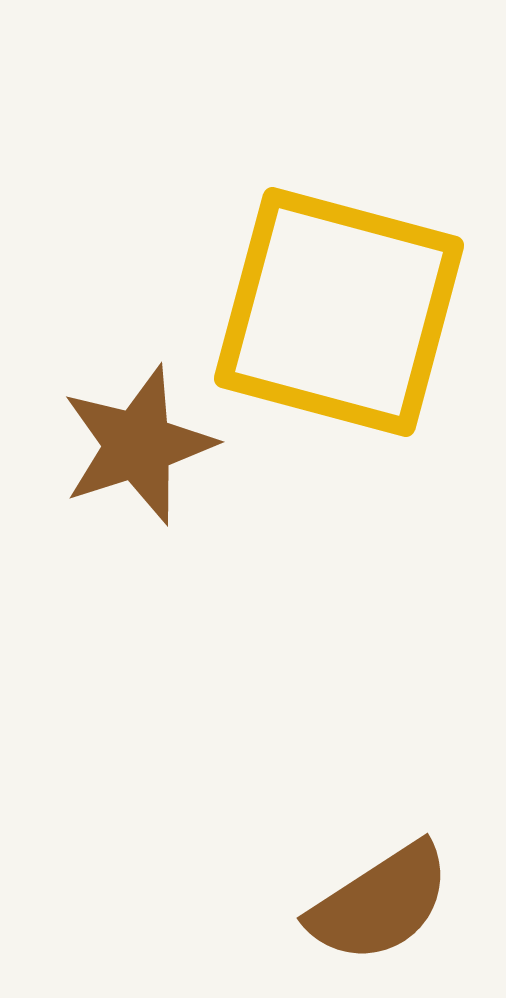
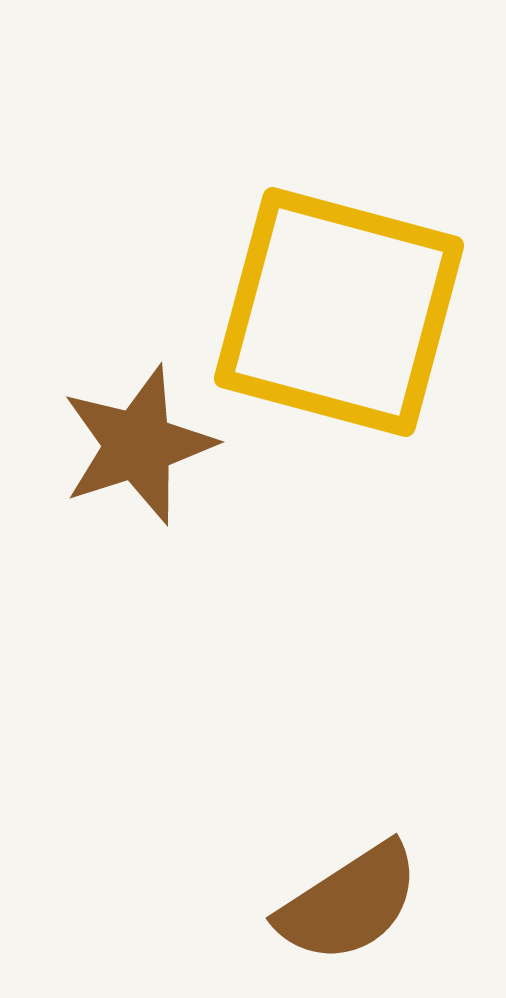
brown semicircle: moved 31 px left
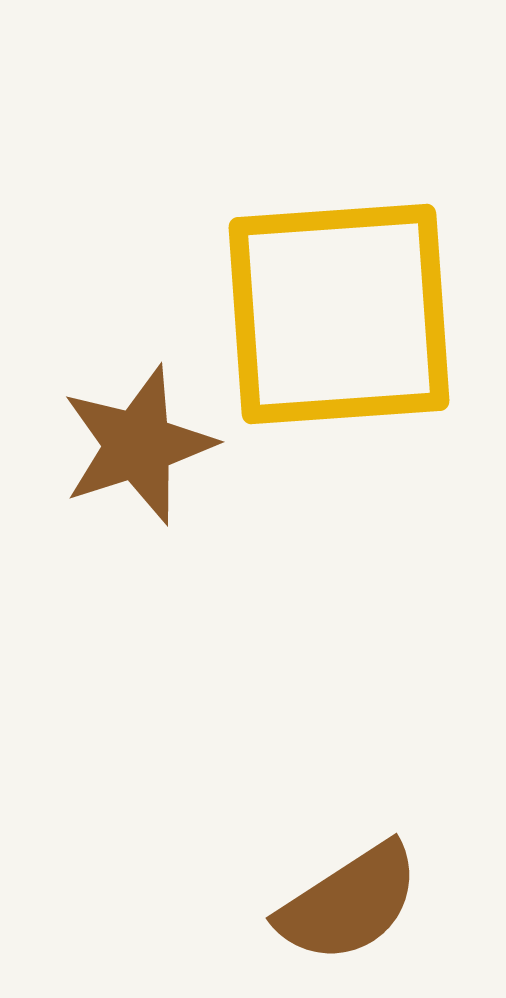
yellow square: moved 2 px down; rotated 19 degrees counterclockwise
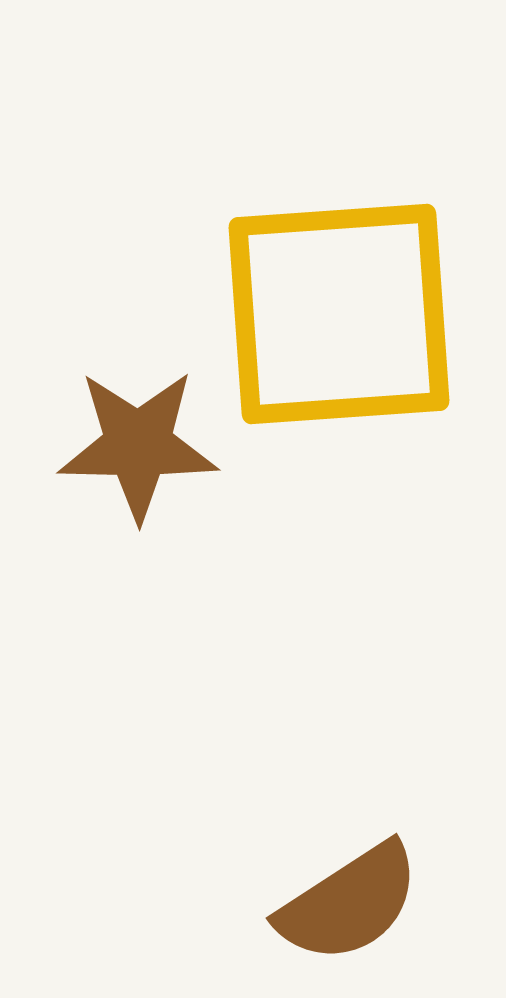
brown star: rotated 19 degrees clockwise
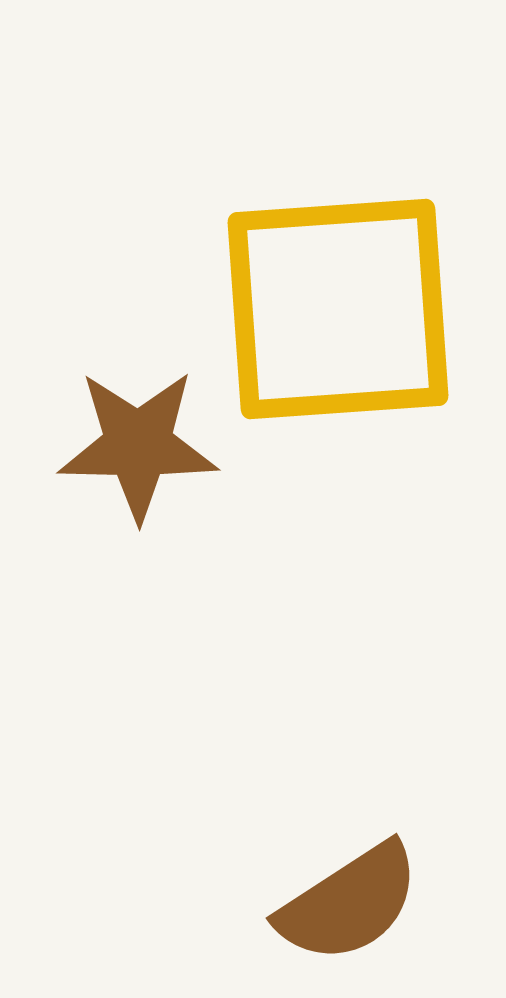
yellow square: moved 1 px left, 5 px up
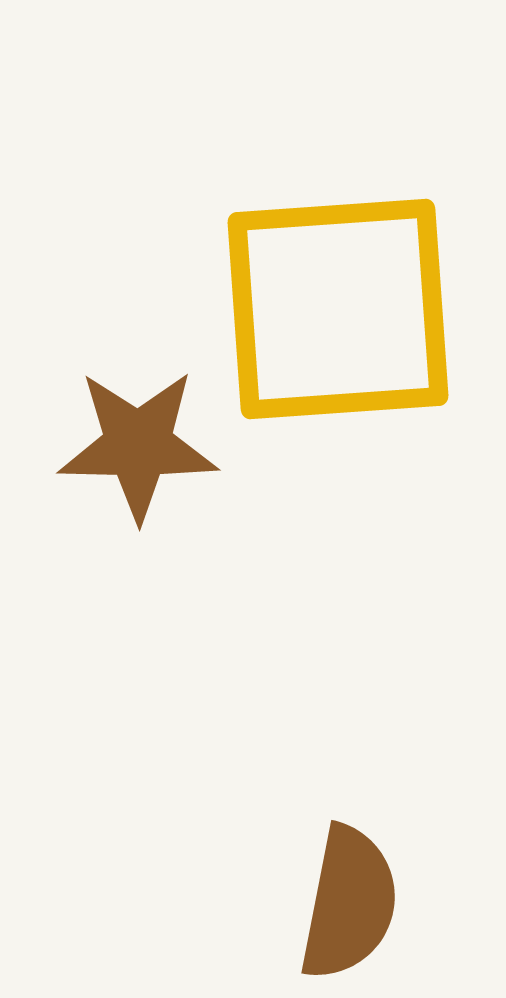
brown semicircle: rotated 46 degrees counterclockwise
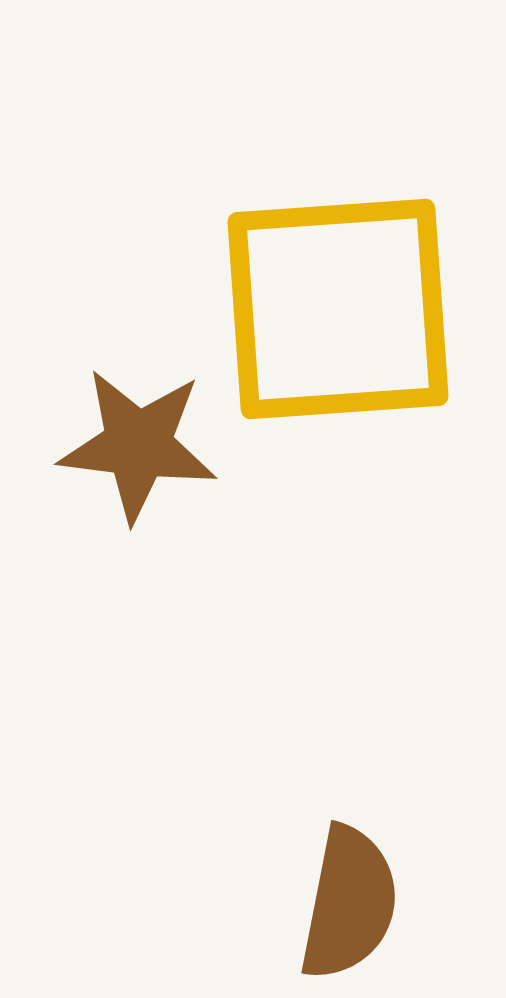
brown star: rotated 6 degrees clockwise
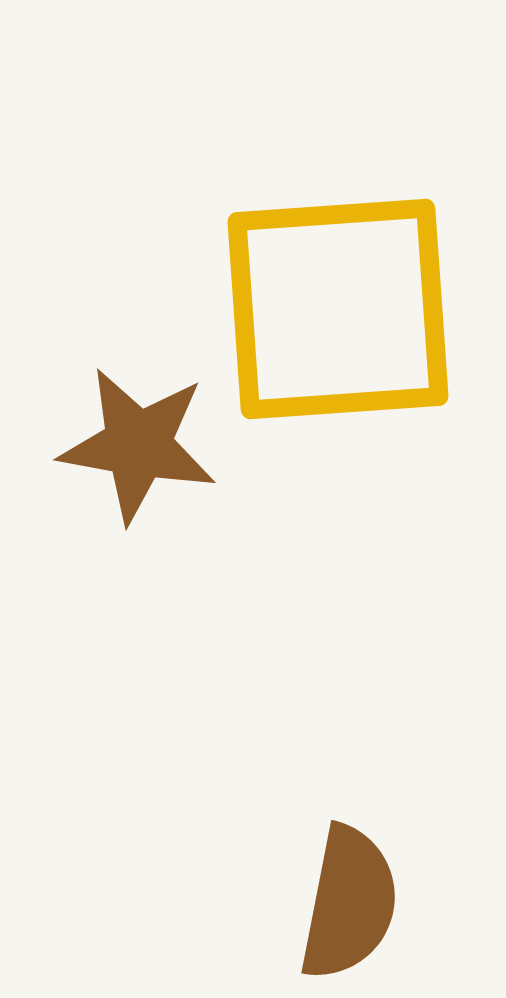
brown star: rotated 3 degrees clockwise
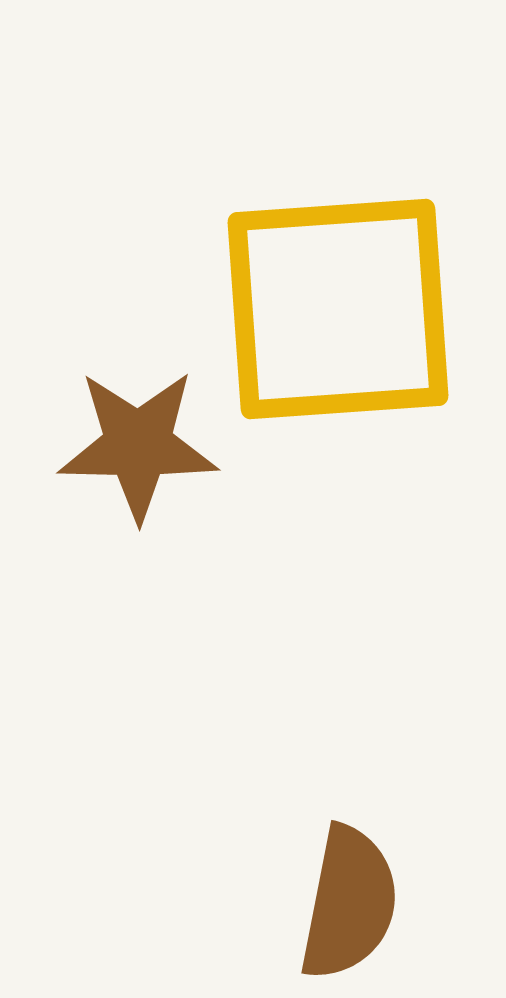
brown star: rotated 9 degrees counterclockwise
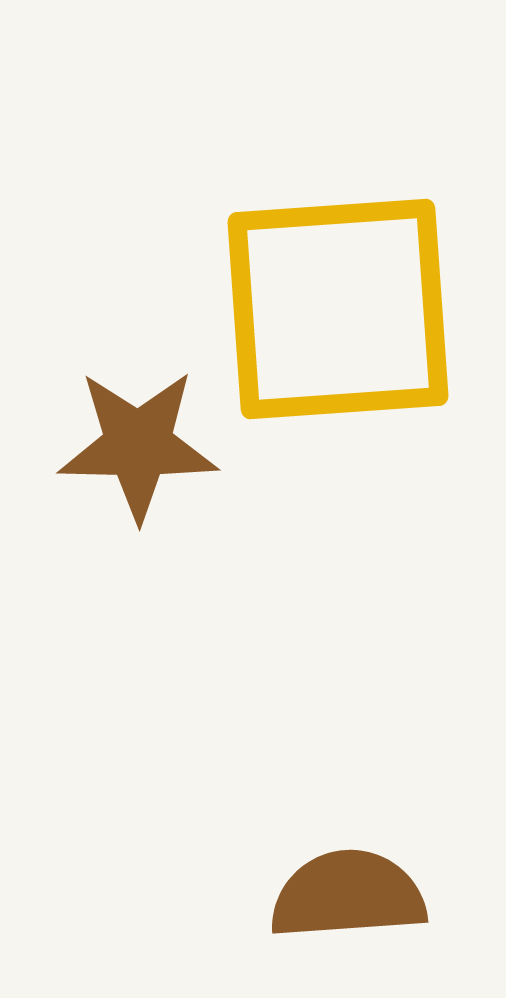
brown semicircle: moved 1 px left, 8 px up; rotated 105 degrees counterclockwise
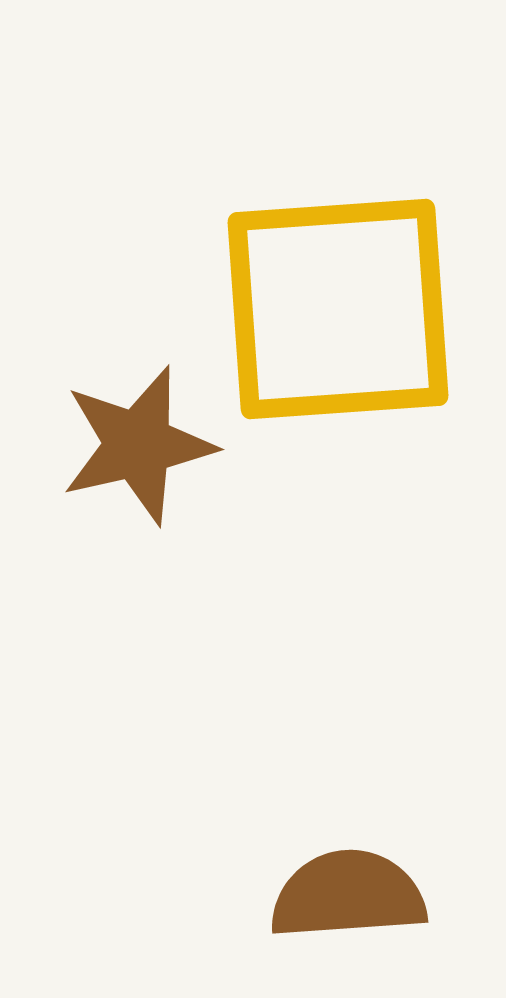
brown star: rotated 14 degrees counterclockwise
